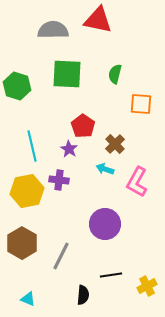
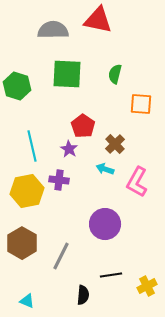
cyan triangle: moved 1 px left, 2 px down
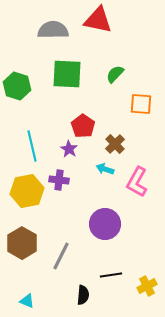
green semicircle: rotated 30 degrees clockwise
